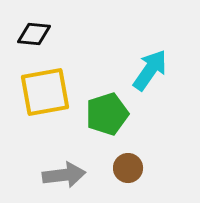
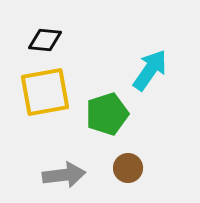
black diamond: moved 11 px right, 6 px down
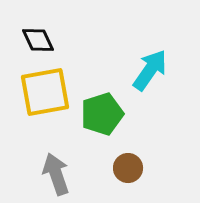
black diamond: moved 7 px left; rotated 60 degrees clockwise
green pentagon: moved 5 px left
gray arrow: moved 8 px left, 1 px up; rotated 102 degrees counterclockwise
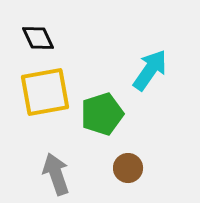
black diamond: moved 2 px up
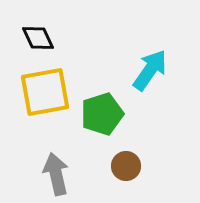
brown circle: moved 2 px left, 2 px up
gray arrow: rotated 6 degrees clockwise
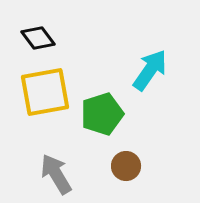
black diamond: rotated 12 degrees counterclockwise
gray arrow: rotated 18 degrees counterclockwise
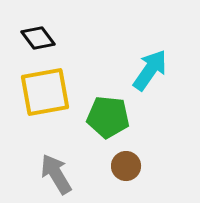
green pentagon: moved 6 px right, 3 px down; rotated 24 degrees clockwise
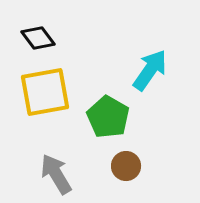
green pentagon: rotated 24 degrees clockwise
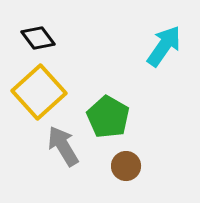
cyan arrow: moved 14 px right, 24 px up
yellow square: moved 6 px left; rotated 32 degrees counterclockwise
gray arrow: moved 7 px right, 28 px up
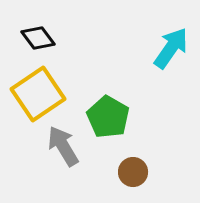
cyan arrow: moved 7 px right, 2 px down
yellow square: moved 1 px left, 2 px down; rotated 8 degrees clockwise
brown circle: moved 7 px right, 6 px down
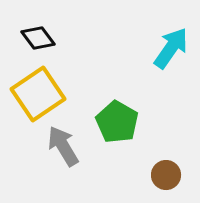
green pentagon: moved 9 px right, 5 px down
brown circle: moved 33 px right, 3 px down
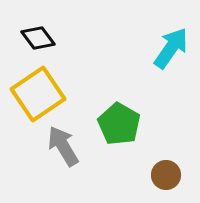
green pentagon: moved 2 px right, 2 px down
